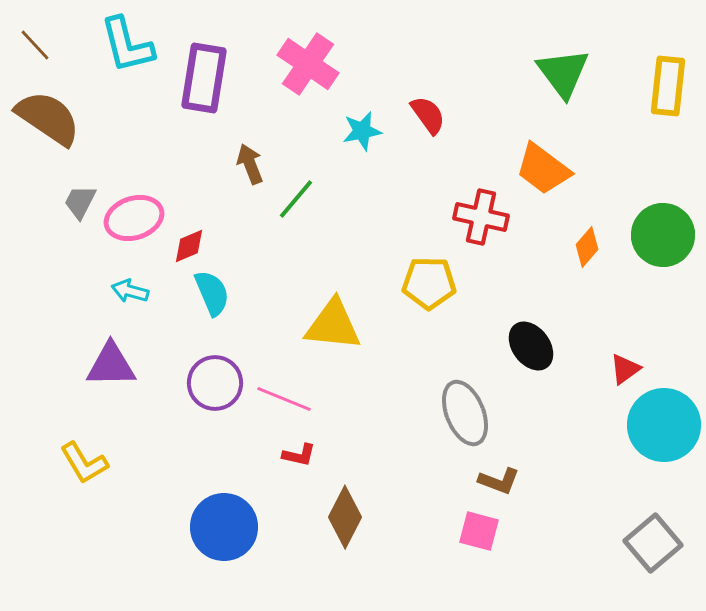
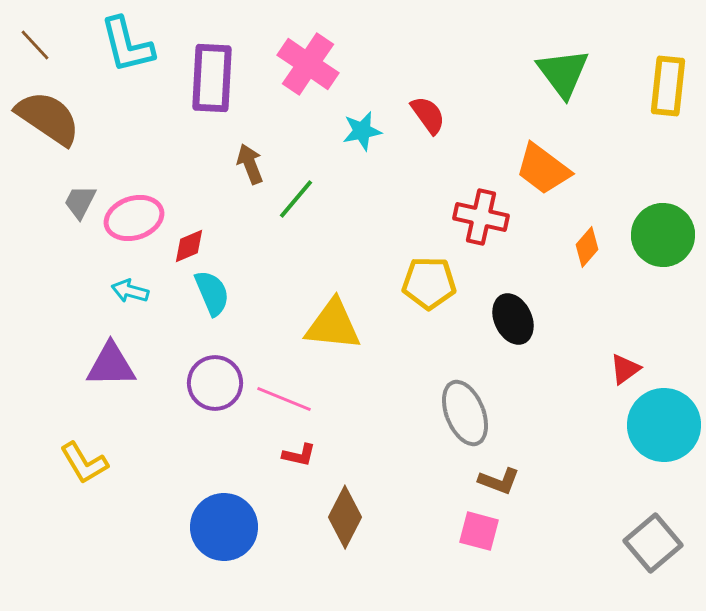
purple rectangle: moved 8 px right; rotated 6 degrees counterclockwise
black ellipse: moved 18 px left, 27 px up; rotated 12 degrees clockwise
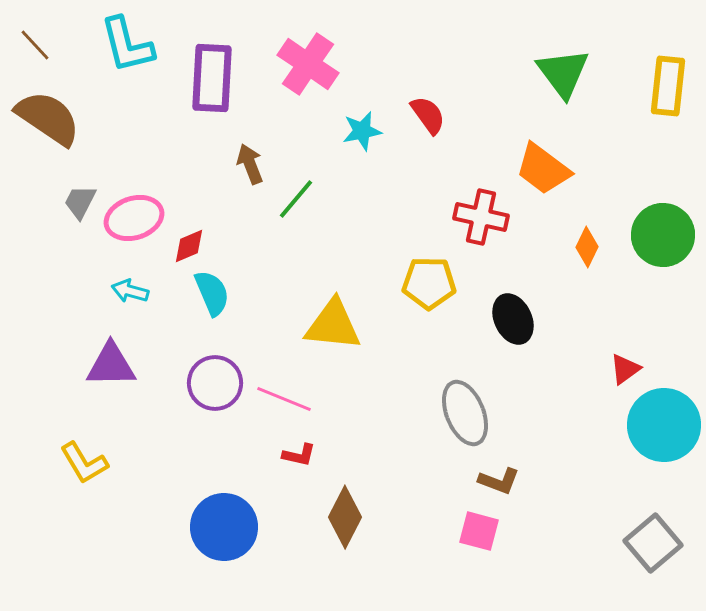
orange diamond: rotated 15 degrees counterclockwise
